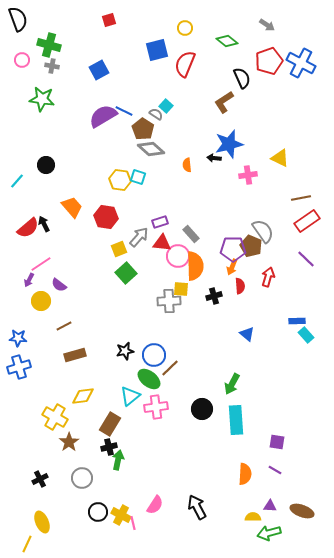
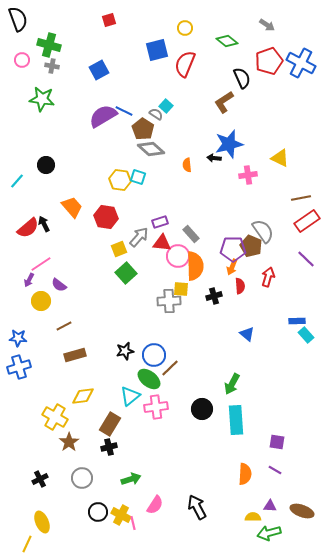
green arrow at (118, 460): moved 13 px right, 19 px down; rotated 60 degrees clockwise
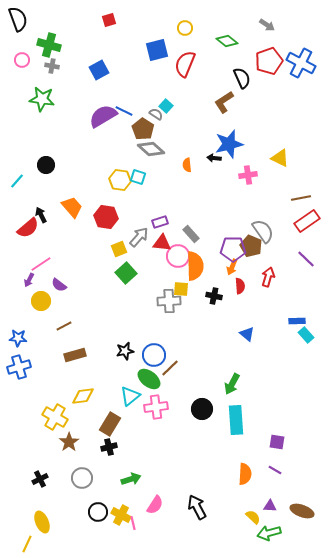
black arrow at (44, 224): moved 3 px left, 9 px up
black cross at (214, 296): rotated 28 degrees clockwise
yellow semicircle at (253, 517): rotated 42 degrees clockwise
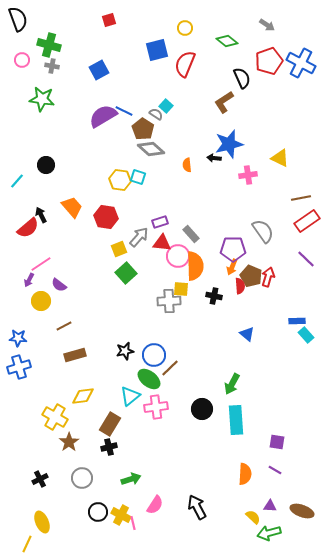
brown pentagon at (251, 246): moved 30 px down
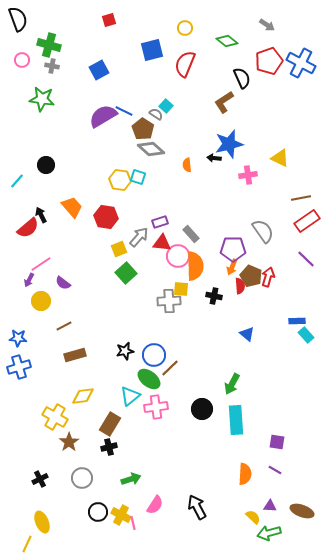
blue square at (157, 50): moved 5 px left
purple semicircle at (59, 285): moved 4 px right, 2 px up
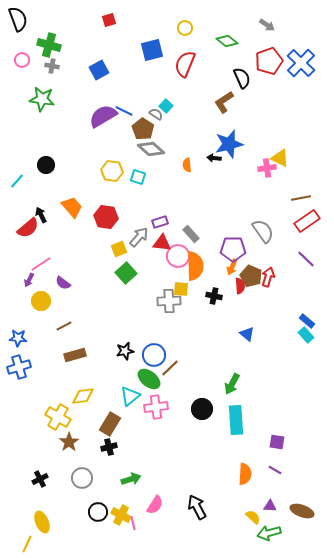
blue cross at (301, 63): rotated 16 degrees clockwise
pink cross at (248, 175): moved 19 px right, 7 px up
yellow hexagon at (120, 180): moved 8 px left, 9 px up
blue rectangle at (297, 321): moved 10 px right; rotated 42 degrees clockwise
yellow cross at (55, 417): moved 3 px right
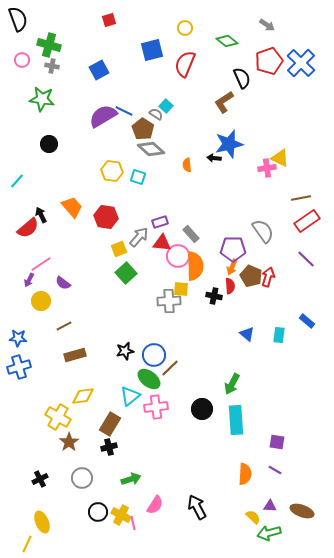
black circle at (46, 165): moved 3 px right, 21 px up
red semicircle at (240, 286): moved 10 px left
cyan rectangle at (306, 335): moved 27 px left; rotated 49 degrees clockwise
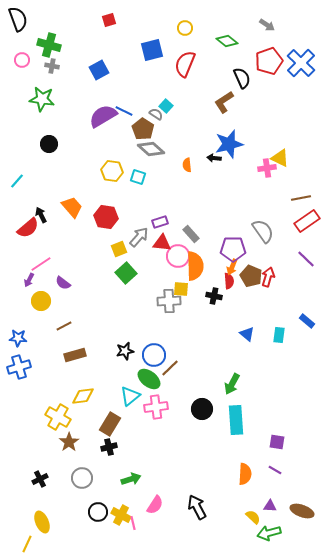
red semicircle at (230, 286): moved 1 px left, 5 px up
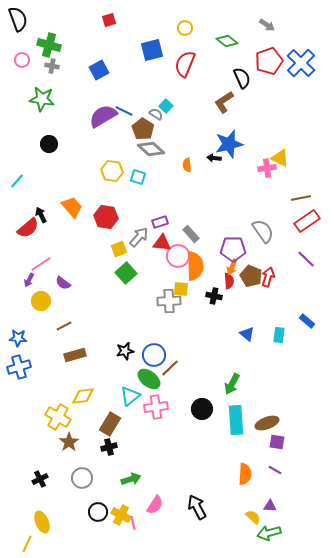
brown ellipse at (302, 511): moved 35 px left, 88 px up; rotated 40 degrees counterclockwise
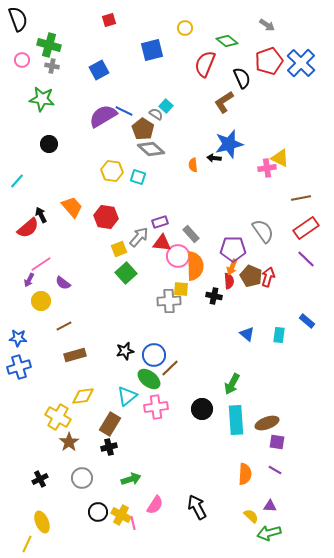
red semicircle at (185, 64): moved 20 px right
orange semicircle at (187, 165): moved 6 px right
red rectangle at (307, 221): moved 1 px left, 7 px down
cyan triangle at (130, 396): moved 3 px left
yellow semicircle at (253, 517): moved 2 px left, 1 px up
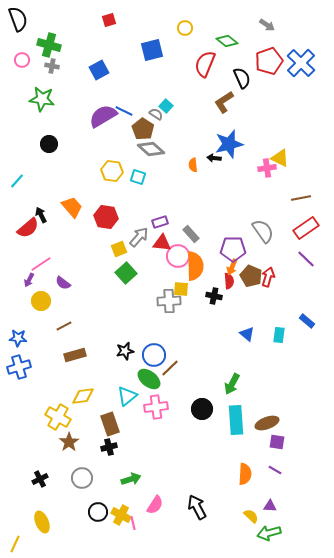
brown rectangle at (110, 424): rotated 50 degrees counterclockwise
yellow line at (27, 544): moved 12 px left
